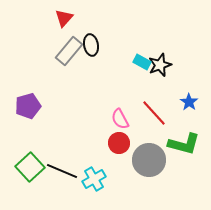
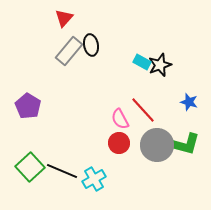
blue star: rotated 18 degrees counterclockwise
purple pentagon: rotated 25 degrees counterclockwise
red line: moved 11 px left, 3 px up
gray circle: moved 8 px right, 15 px up
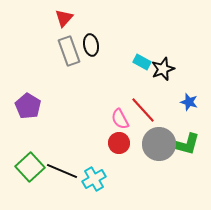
gray rectangle: rotated 60 degrees counterclockwise
black star: moved 3 px right, 4 px down
gray circle: moved 2 px right, 1 px up
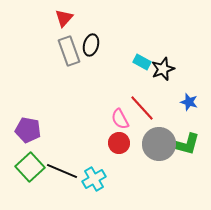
black ellipse: rotated 25 degrees clockwise
purple pentagon: moved 24 px down; rotated 20 degrees counterclockwise
red line: moved 1 px left, 2 px up
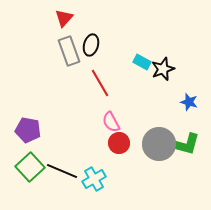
red line: moved 42 px left, 25 px up; rotated 12 degrees clockwise
pink semicircle: moved 9 px left, 3 px down
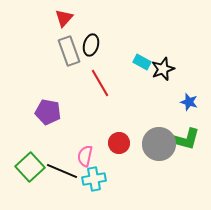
pink semicircle: moved 26 px left, 34 px down; rotated 40 degrees clockwise
purple pentagon: moved 20 px right, 18 px up
green L-shape: moved 5 px up
cyan cross: rotated 20 degrees clockwise
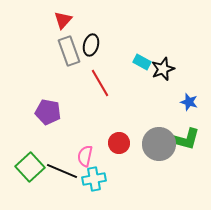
red triangle: moved 1 px left, 2 px down
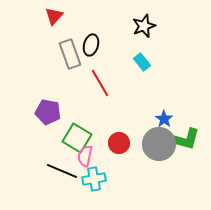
red triangle: moved 9 px left, 4 px up
gray rectangle: moved 1 px right, 3 px down
cyan rectangle: rotated 24 degrees clockwise
black star: moved 19 px left, 43 px up
blue star: moved 25 px left, 17 px down; rotated 18 degrees clockwise
green square: moved 47 px right, 29 px up; rotated 16 degrees counterclockwise
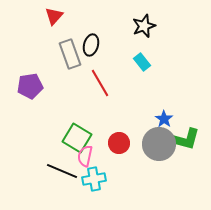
purple pentagon: moved 18 px left, 26 px up; rotated 20 degrees counterclockwise
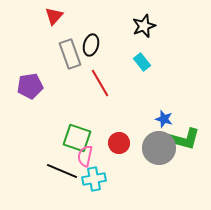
blue star: rotated 18 degrees counterclockwise
green square: rotated 12 degrees counterclockwise
gray circle: moved 4 px down
